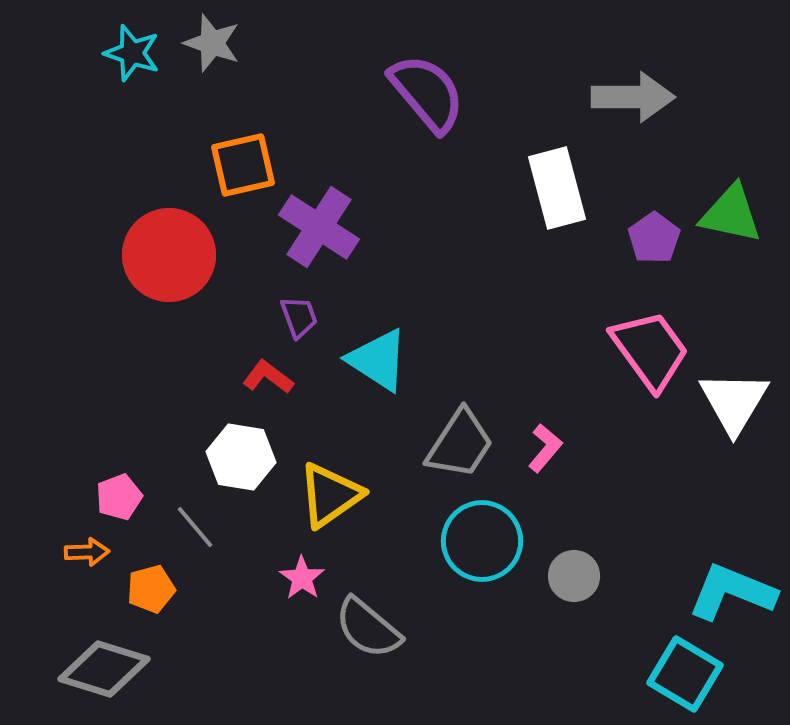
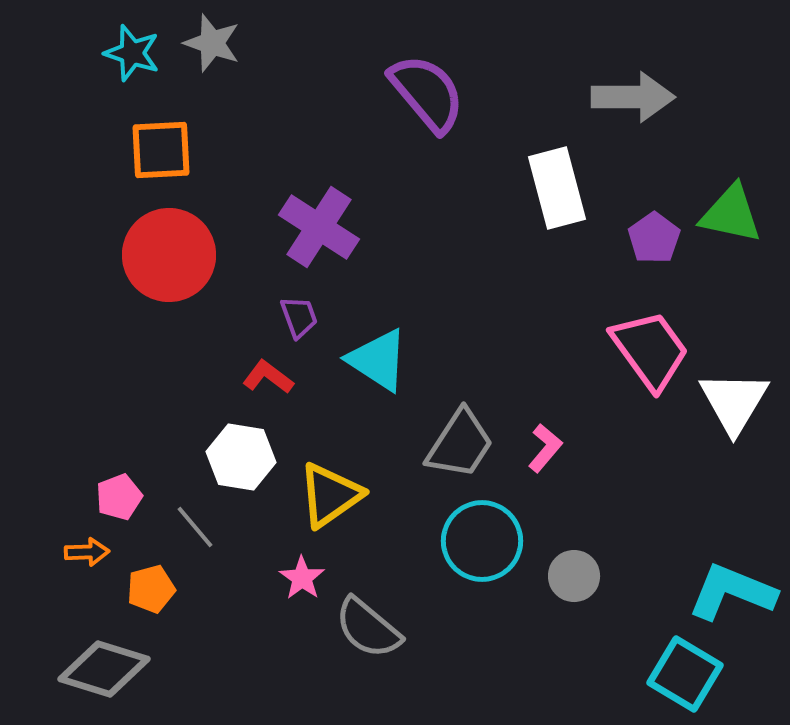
orange square: moved 82 px left, 15 px up; rotated 10 degrees clockwise
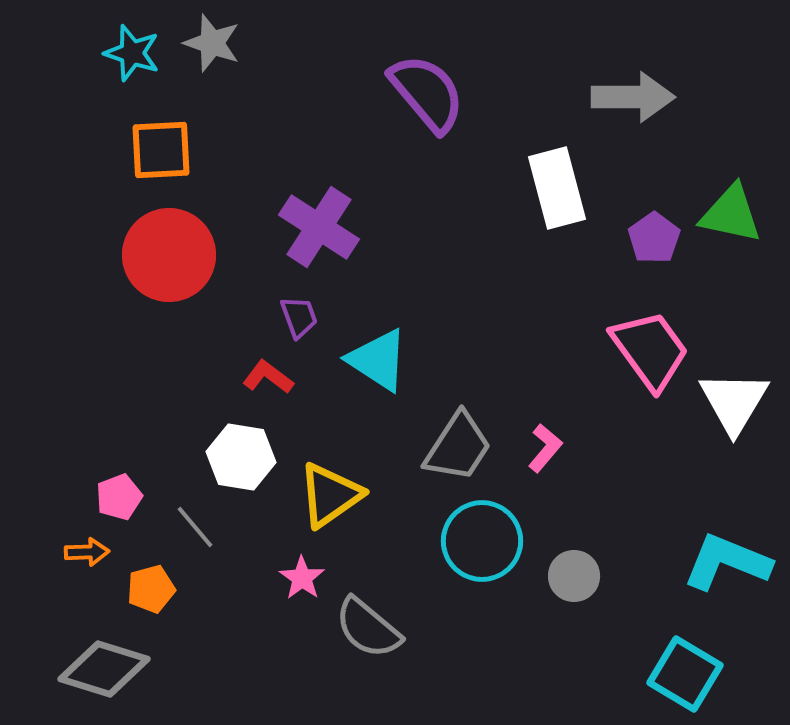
gray trapezoid: moved 2 px left, 3 px down
cyan L-shape: moved 5 px left, 30 px up
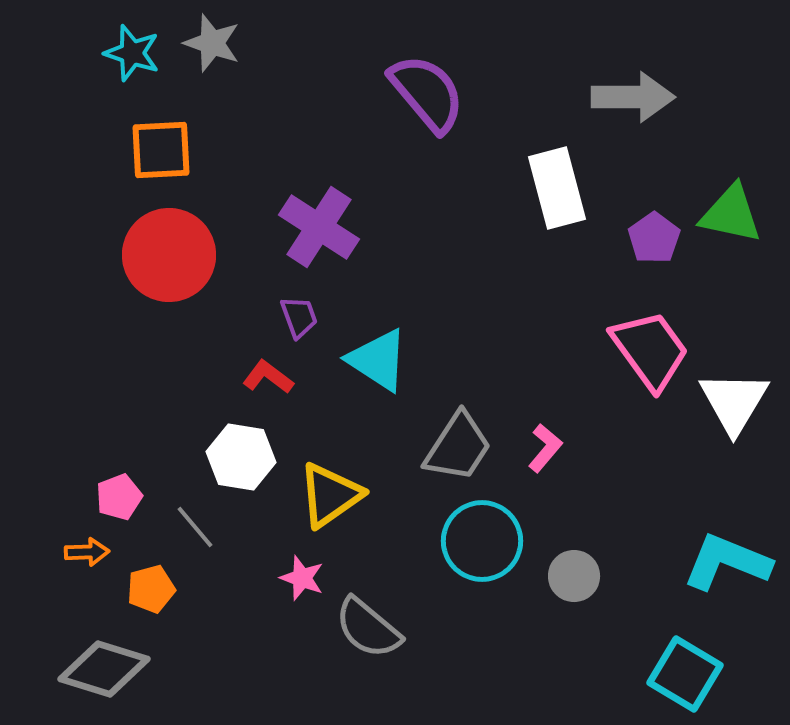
pink star: rotated 15 degrees counterclockwise
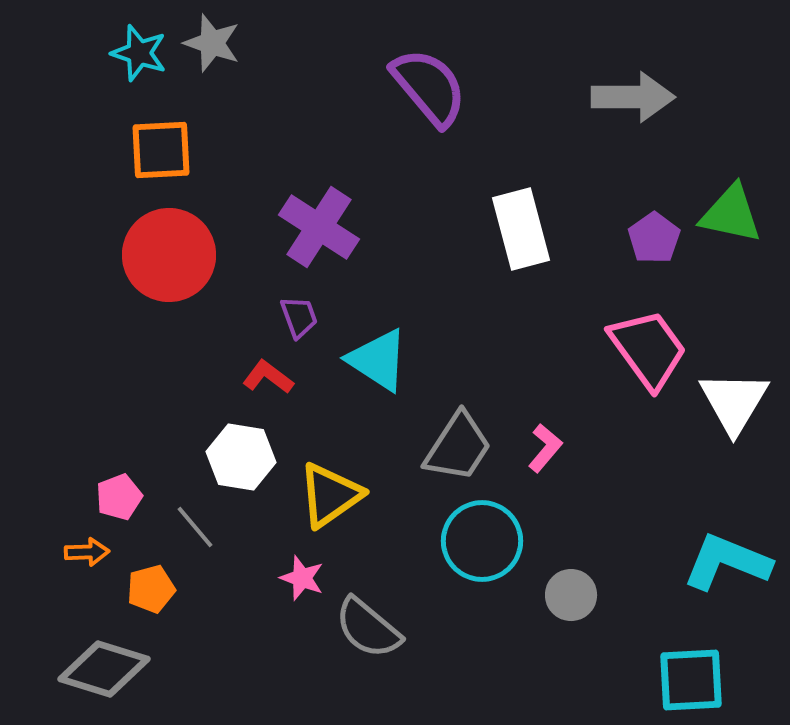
cyan star: moved 7 px right
purple semicircle: moved 2 px right, 6 px up
white rectangle: moved 36 px left, 41 px down
pink trapezoid: moved 2 px left, 1 px up
gray circle: moved 3 px left, 19 px down
cyan square: moved 6 px right, 6 px down; rotated 34 degrees counterclockwise
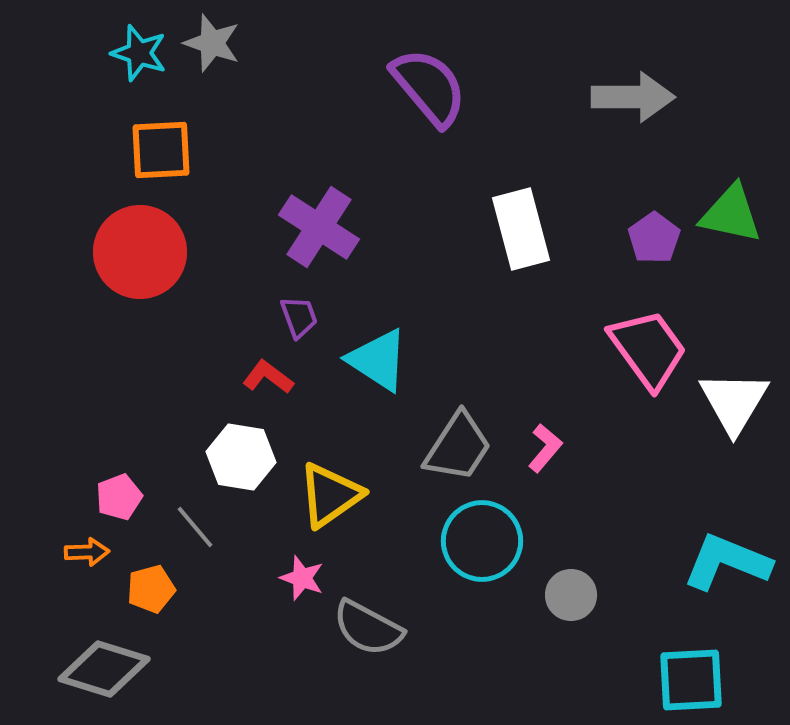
red circle: moved 29 px left, 3 px up
gray semicircle: rotated 12 degrees counterclockwise
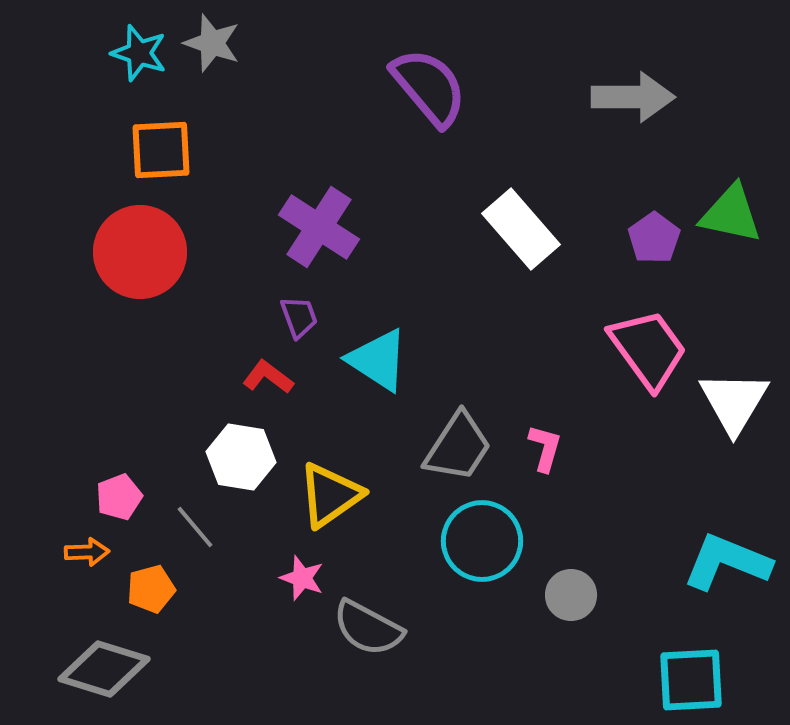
white rectangle: rotated 26 degrees counterclockwise
pink L-shape: rotated 24 degrees counterclockwise
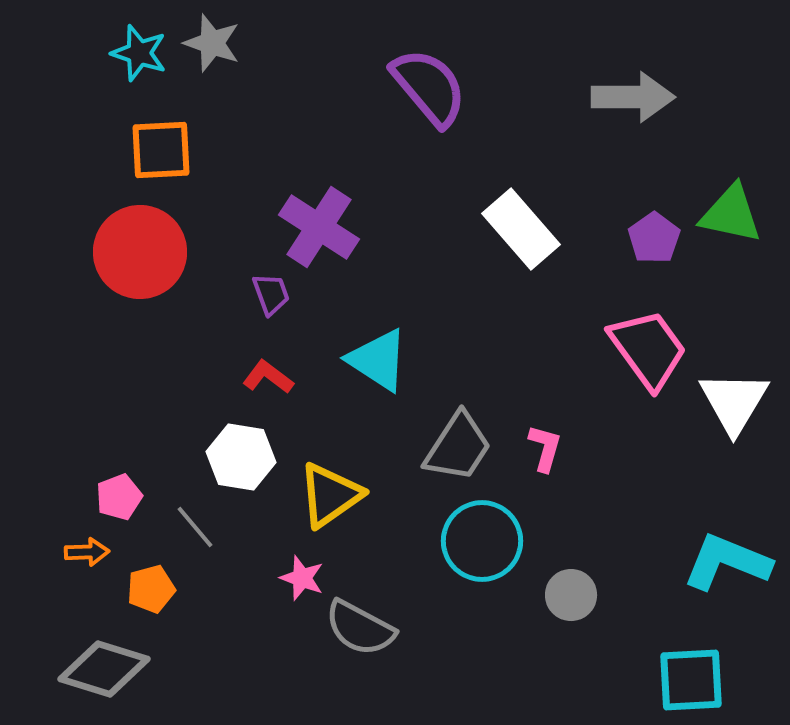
purple trapezoid: moved 28 px left, 23 px up
gray semicircle: moved 8 px left
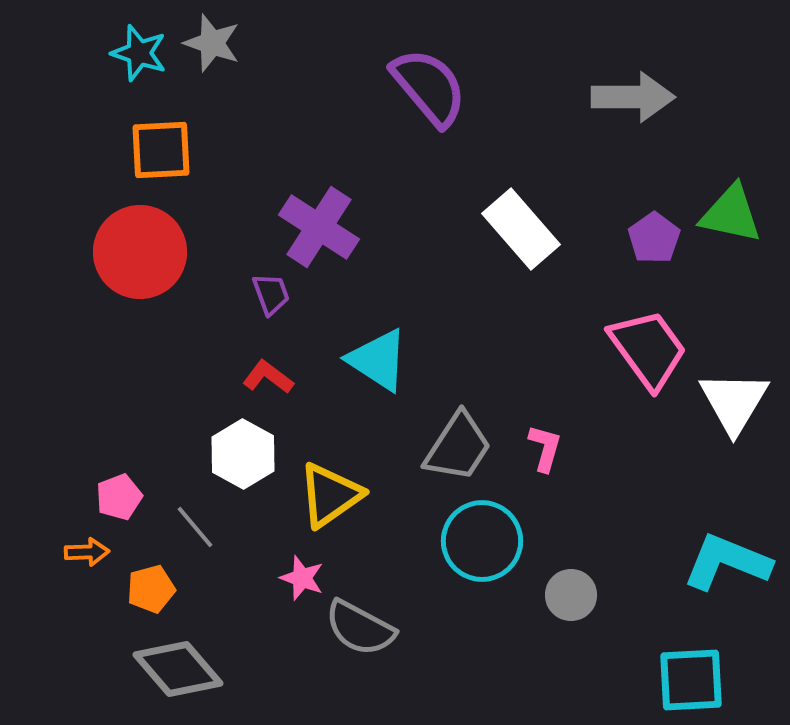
white hexagon: moved 2 px right, 3 px up; rotated 20 degrees clockwise
gray diamond: moved 74 px right; rotated 32 degrees clockwise
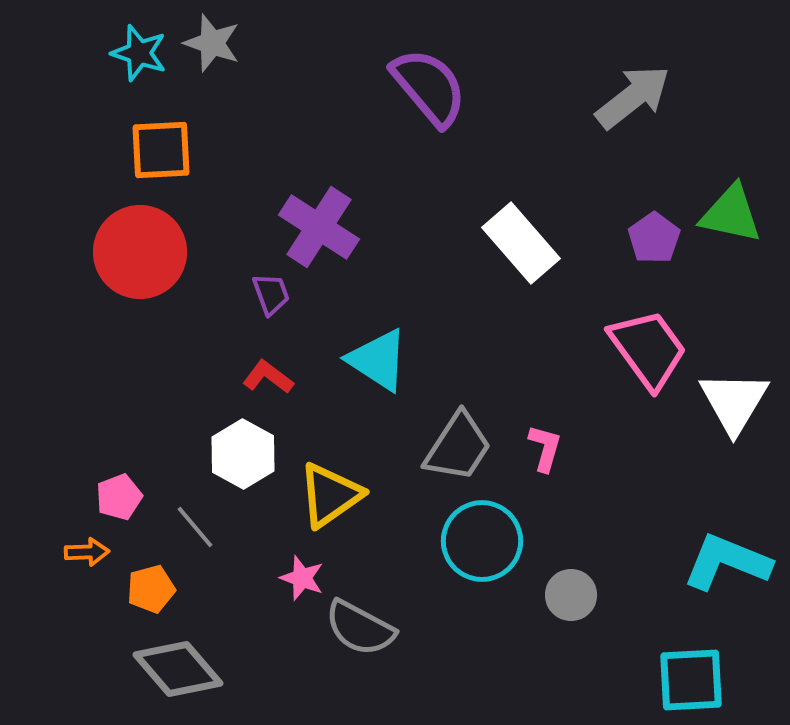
gray arrow: rotated 38 degrees counterclockwise
white rectangle: moved 14 px down
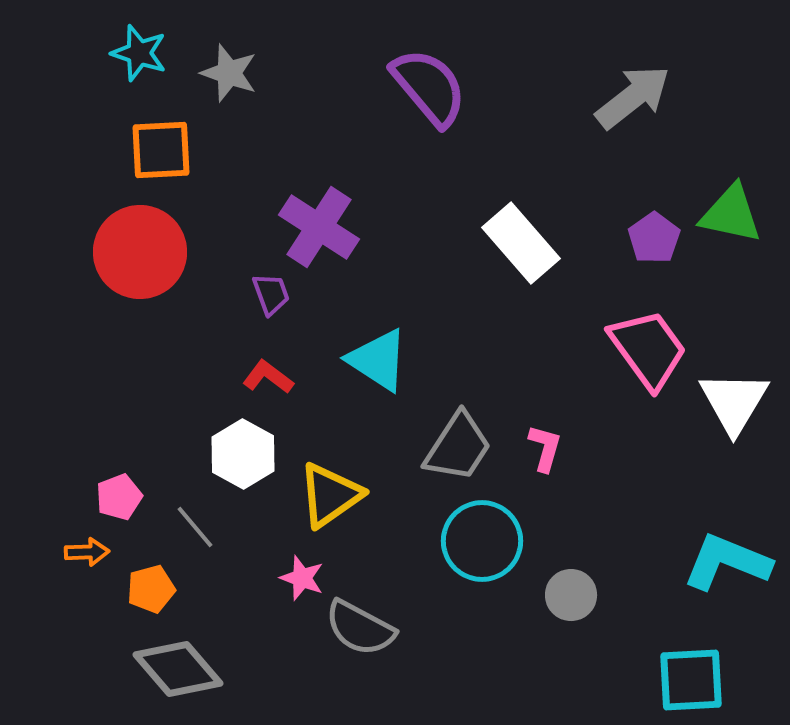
gray star: moved 17 px right, 30 px down
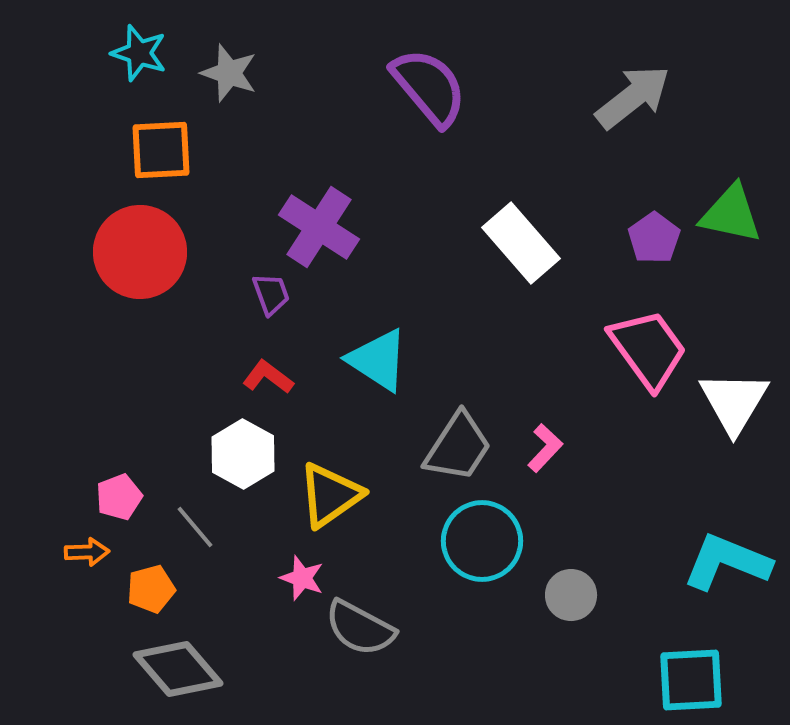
pink L-shape: rotated 27 degrees clockwise
